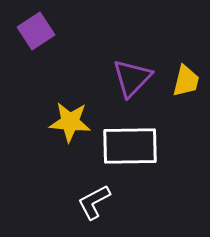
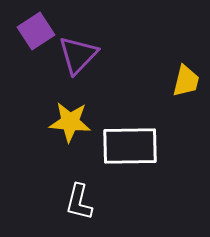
purple triangle: moved 54 px left, 23 px up
white L-shape: moved 15 px left; rotated 48 degrees counterclockwise
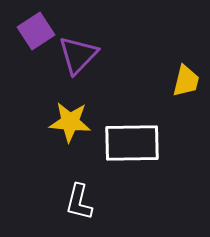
white rectangle: moved 2 px right, 3 px up
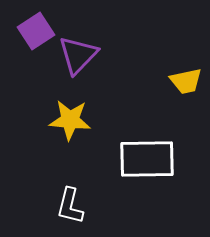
yellow trapezoid: rotated 64 degrees clockwise
yellow star: moved 2 px up
white rectangle: moved 15 px right, 16 px down
white L-shape: moved 9 px left, 4 px down
